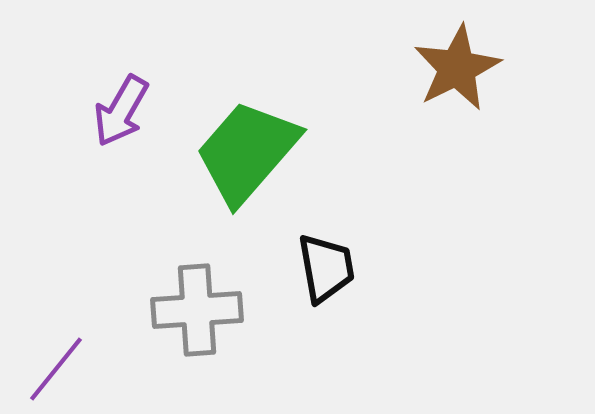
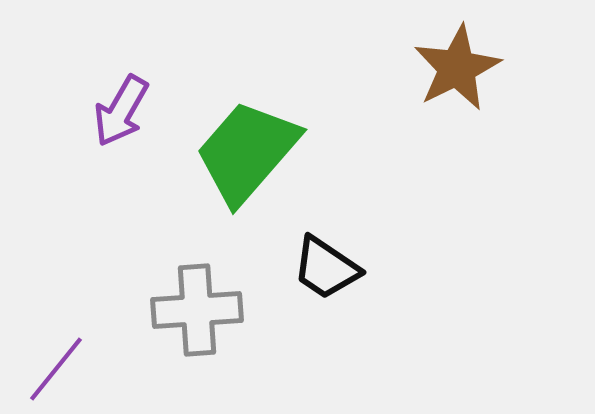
black trapezoid: rotated 134 degrees clockwise
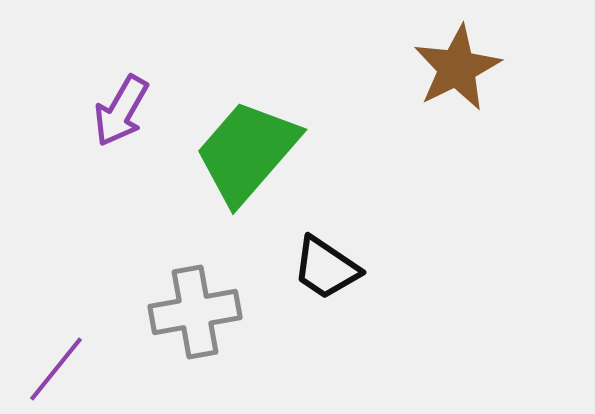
gray cross: moved 2 px left, 2 px down; rotated 6 degrees counterclockwise
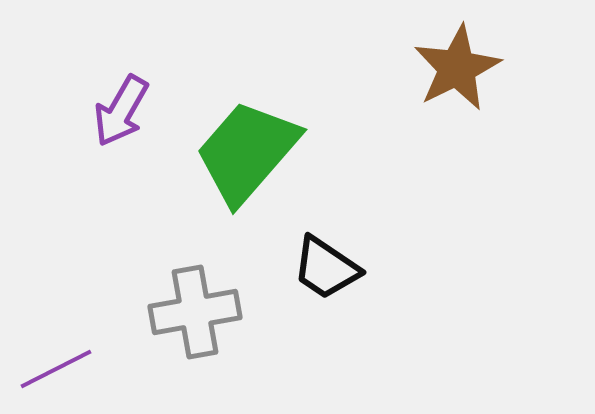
purple line: rotated 24 degrees clockwise
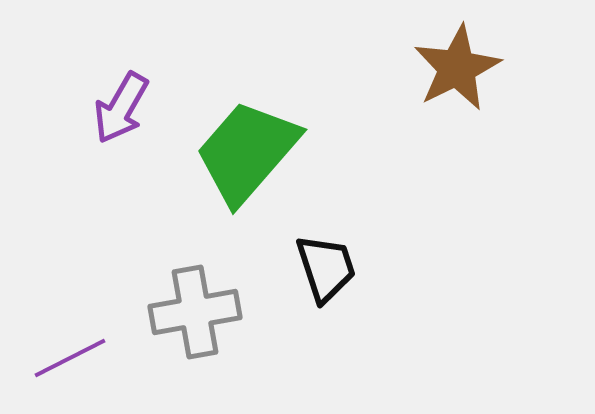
purple arrow: moved 3 px up
black trapezoid: rotated 142 degrees counterclockwise
purple line: moved 14 px right, 11 px up
